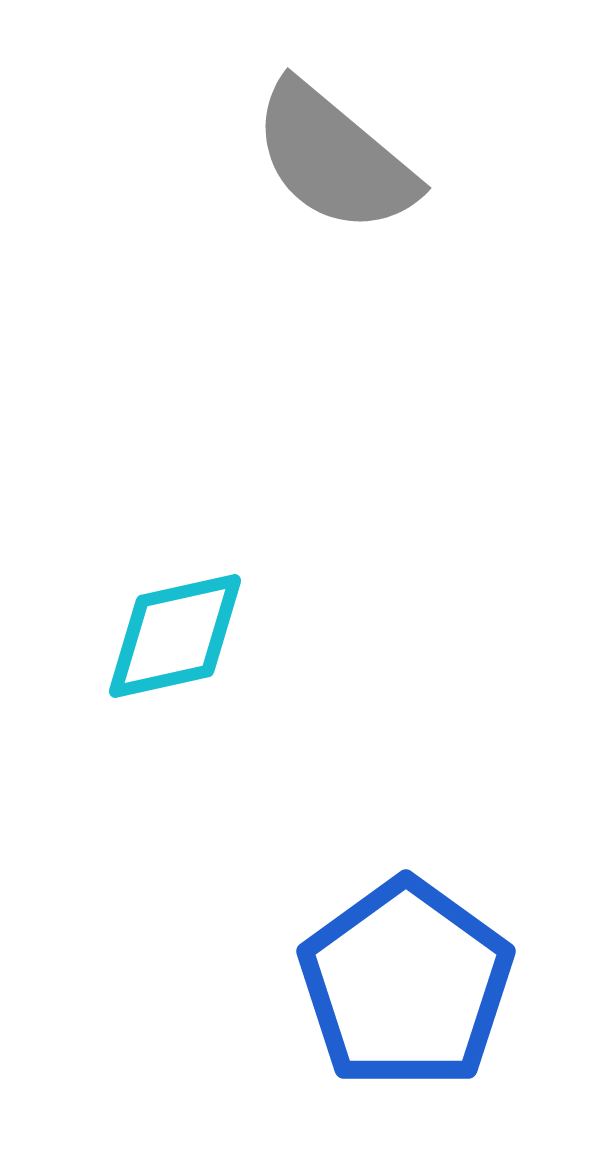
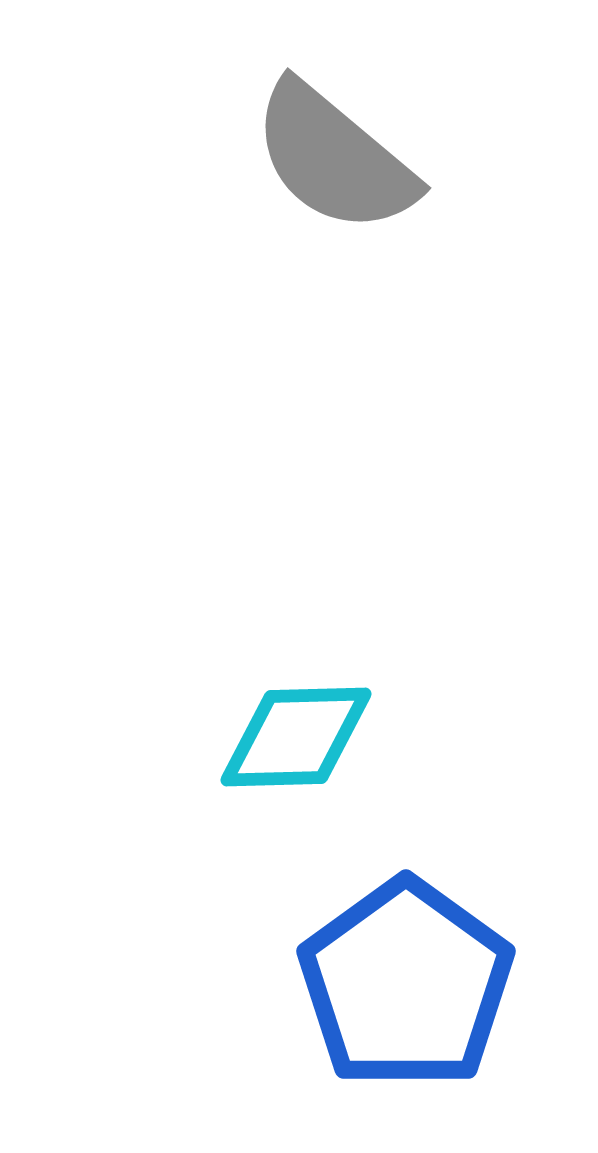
cyan diamond: moved 121 px right, 101 px down; rotated 11 degrees clockwise
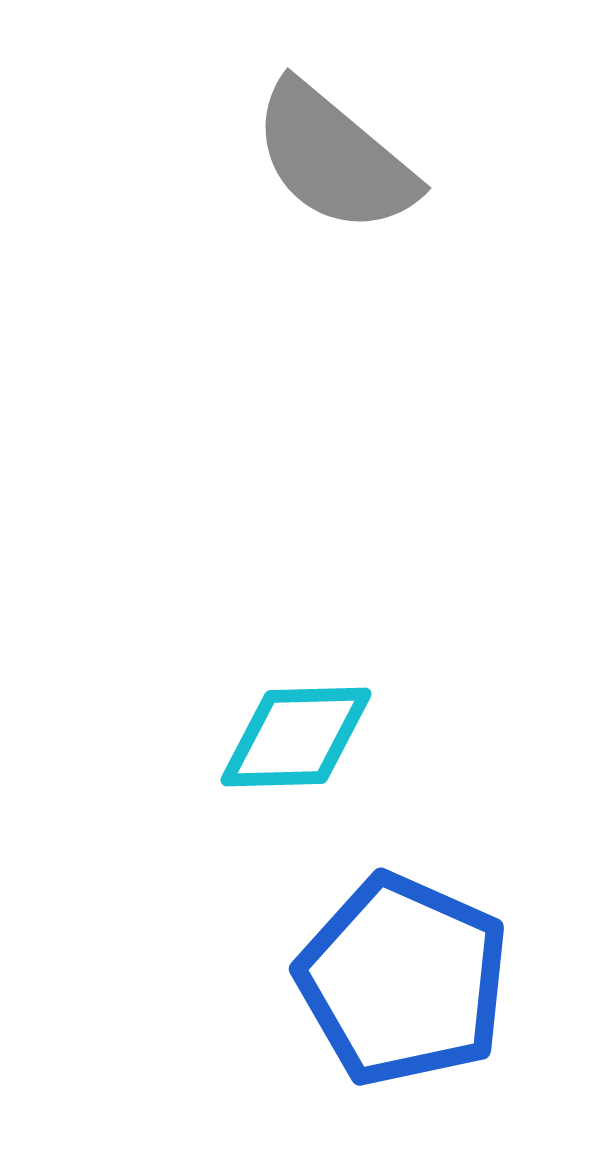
blue pentagon: moved 3 px left, 4 px up; rotated 12 degrees counterclockwise
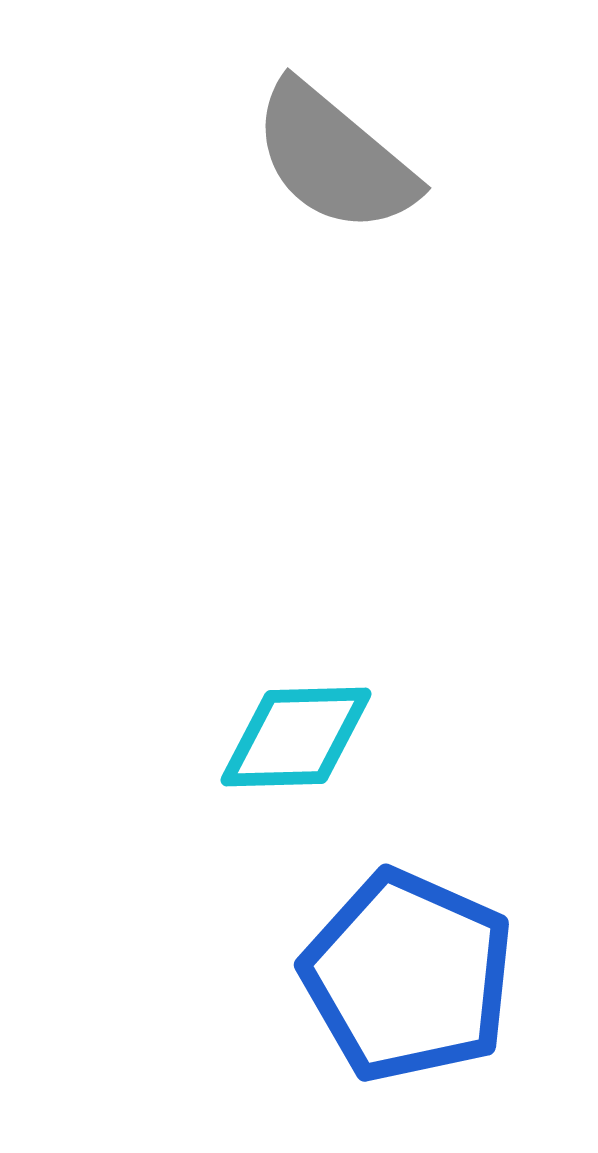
blue pentagon: moved 5 px right, 4 px up
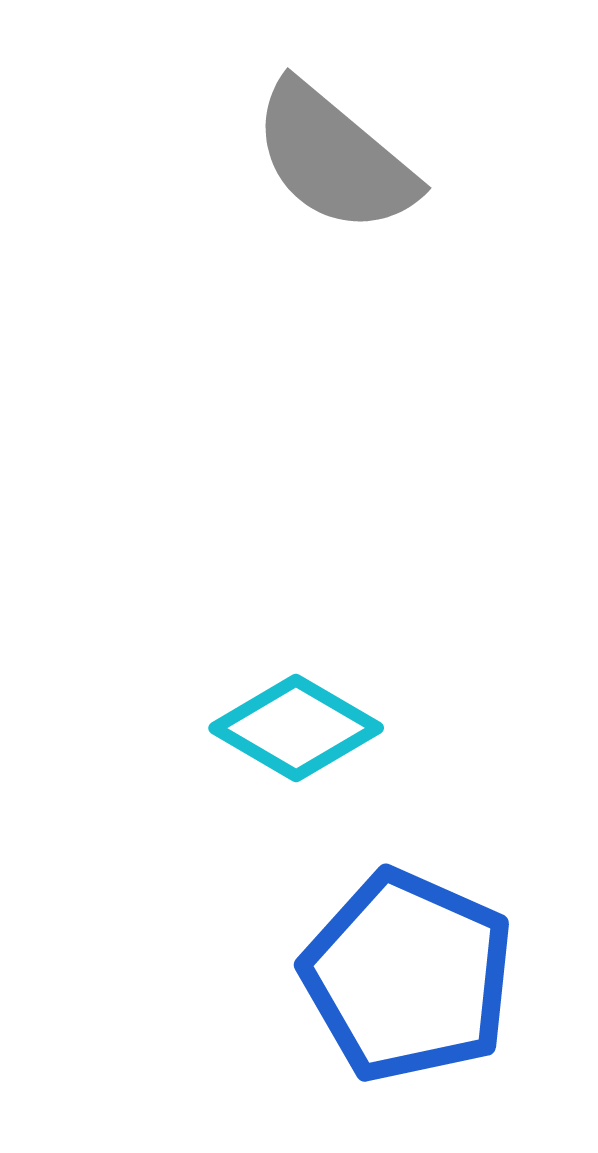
cyan diamond: moved 9 px up; rotated 32 degrees clockwise
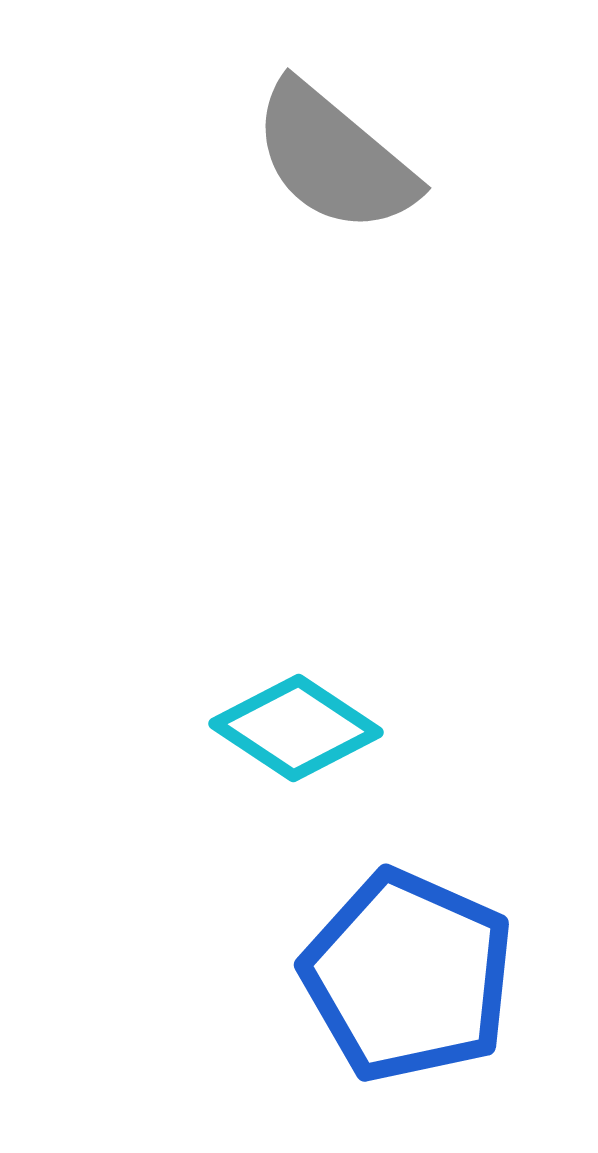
cyan diamond: rotated 3 degrees clockwise
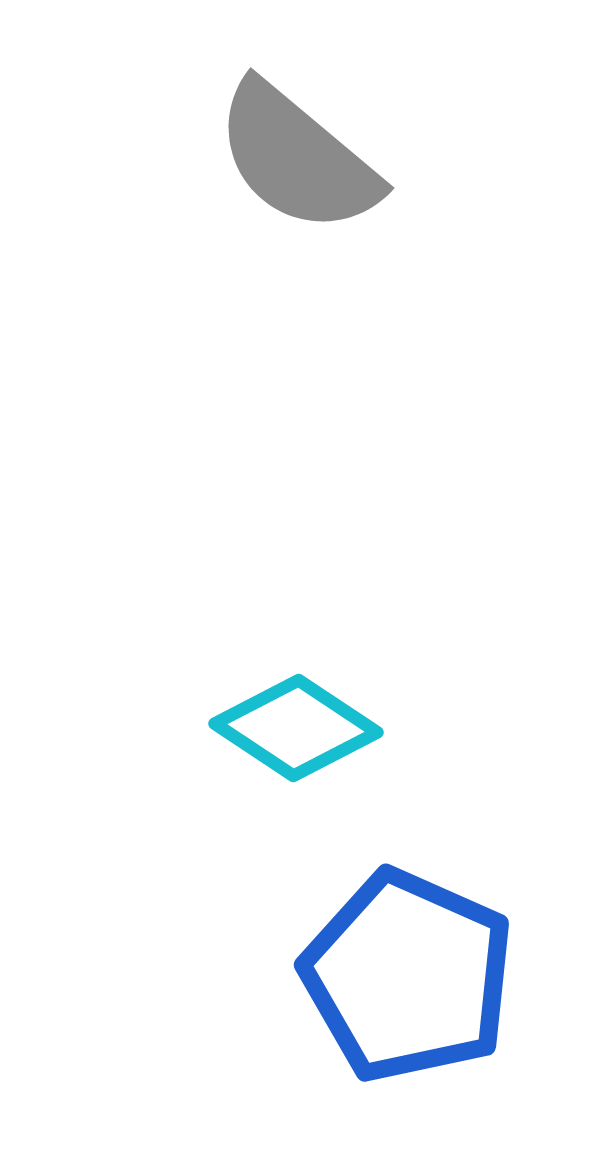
gray semicircle: moved 37 px left
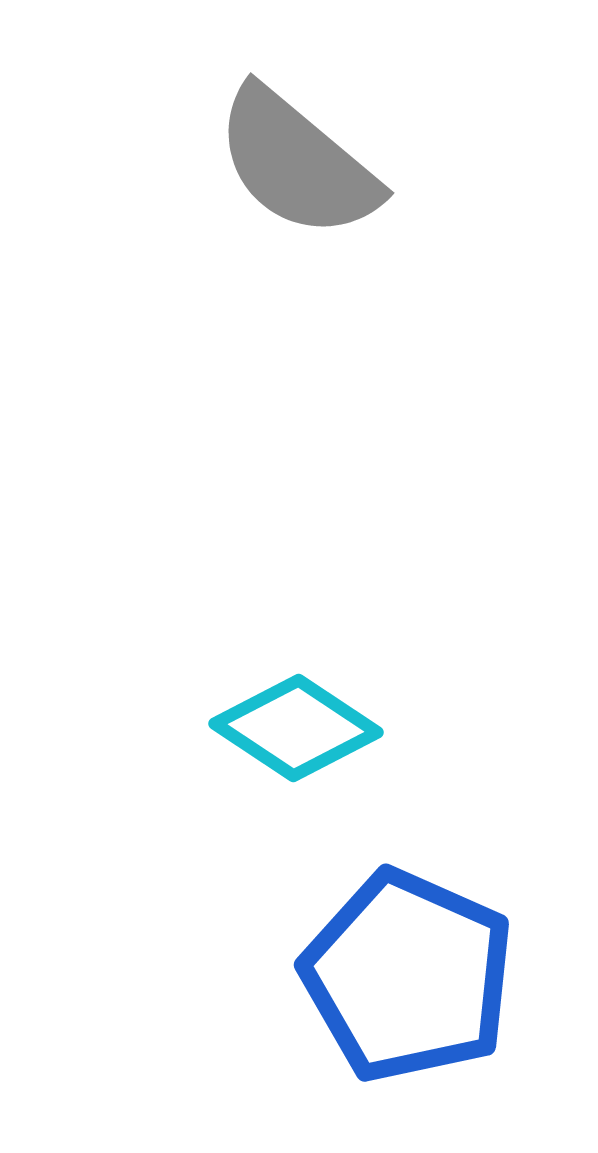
gray semicircle: moved 5 px down
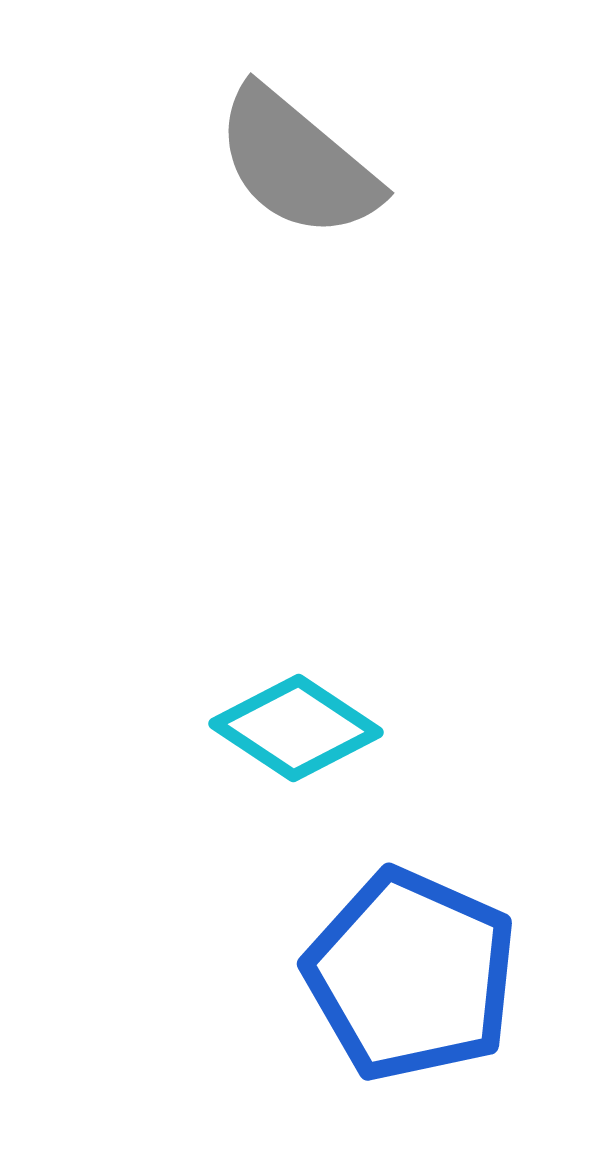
blue pentagon: moved 3 px right, 1 px up
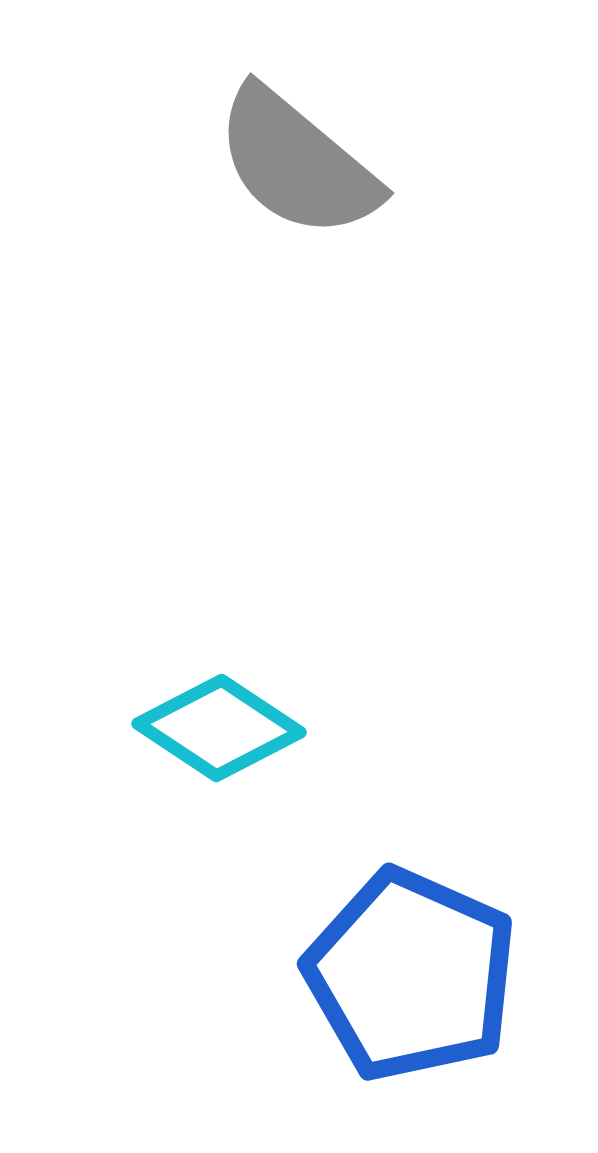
cyan diamond: moved 77 px left
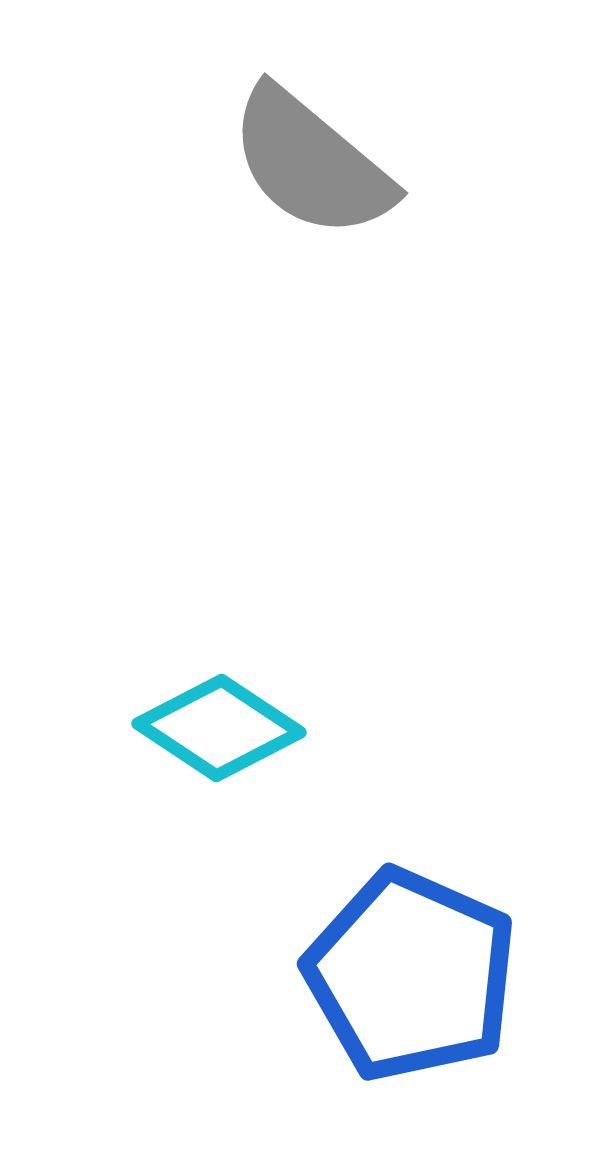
gray semicircle: moved 14 px right
